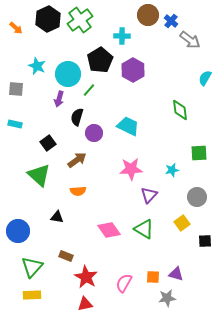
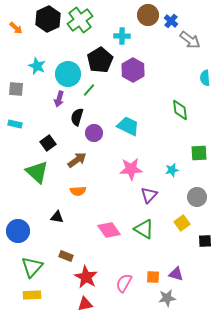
cyan semicircle at (205, 78): rotated 35 degrees counterclockwise
green triangle at (39, 175): moved 2 px left, 3 px up
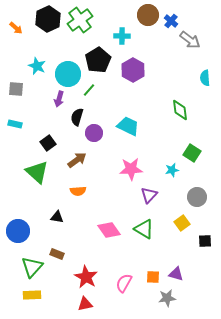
black pentagon at (100, 60): moved 2 px left
green square at (199, 153): moved 7 px left; rotated 36 degrees clockwise
brown rectangle at (66, 256): moved 9 px left, 2 px up
